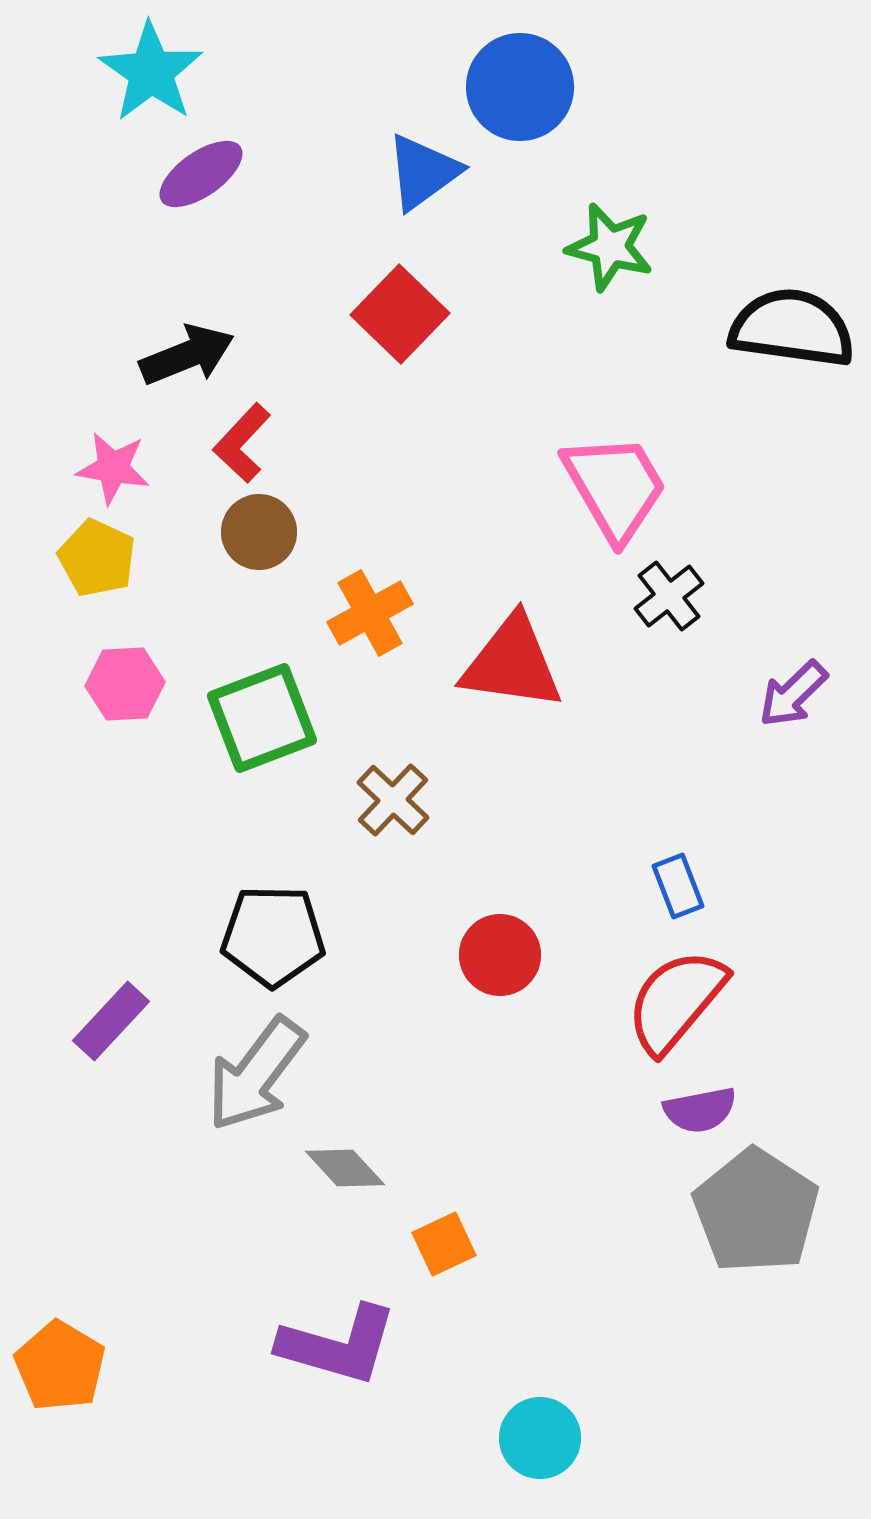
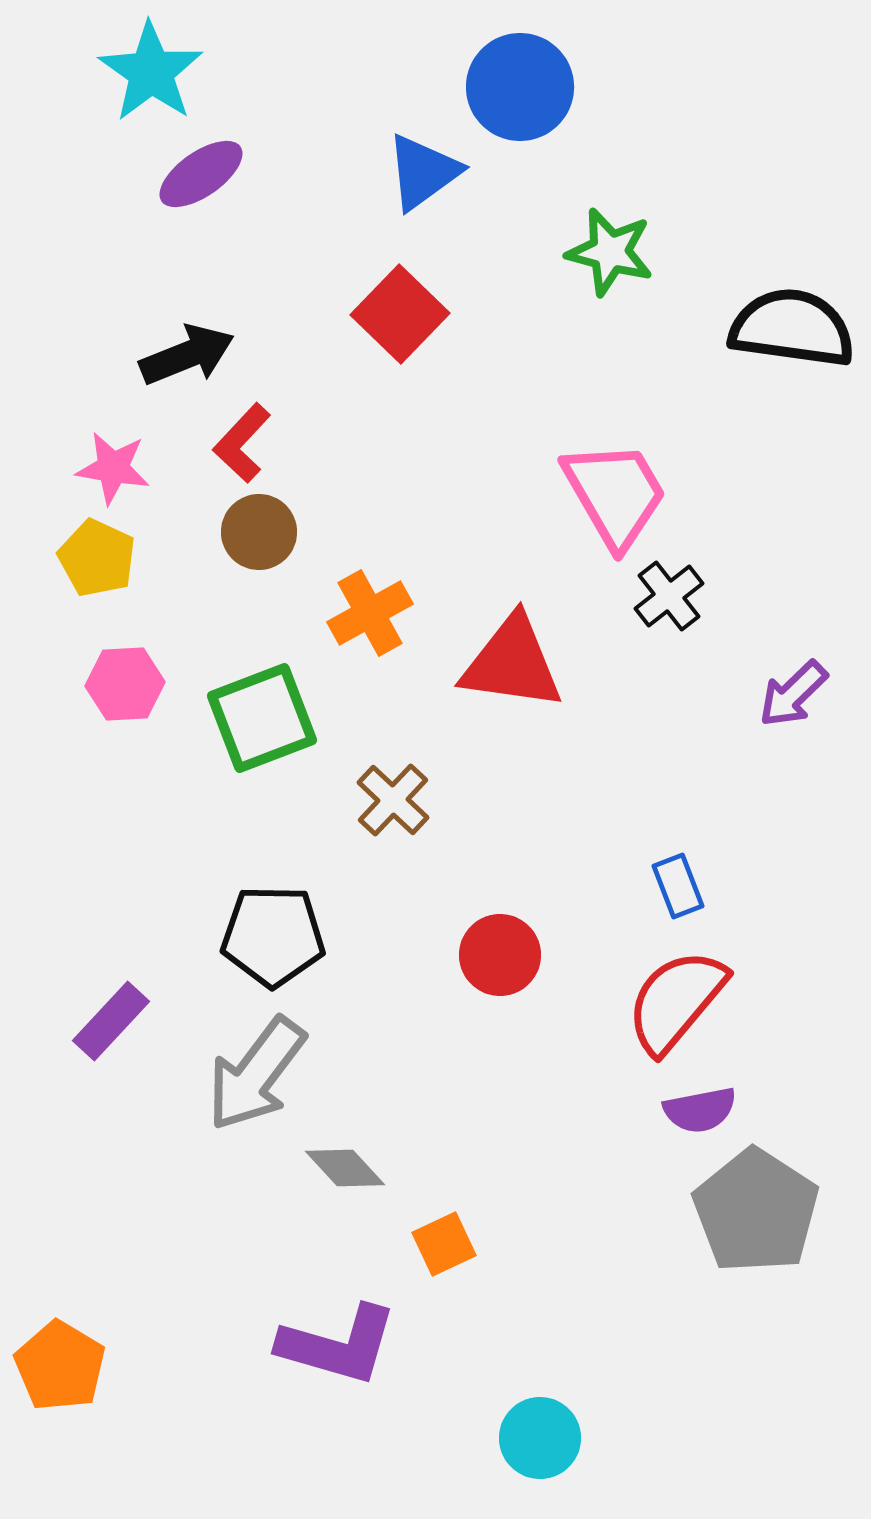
green star: moved 5 px down
pink trapezoid: moved 7 px down
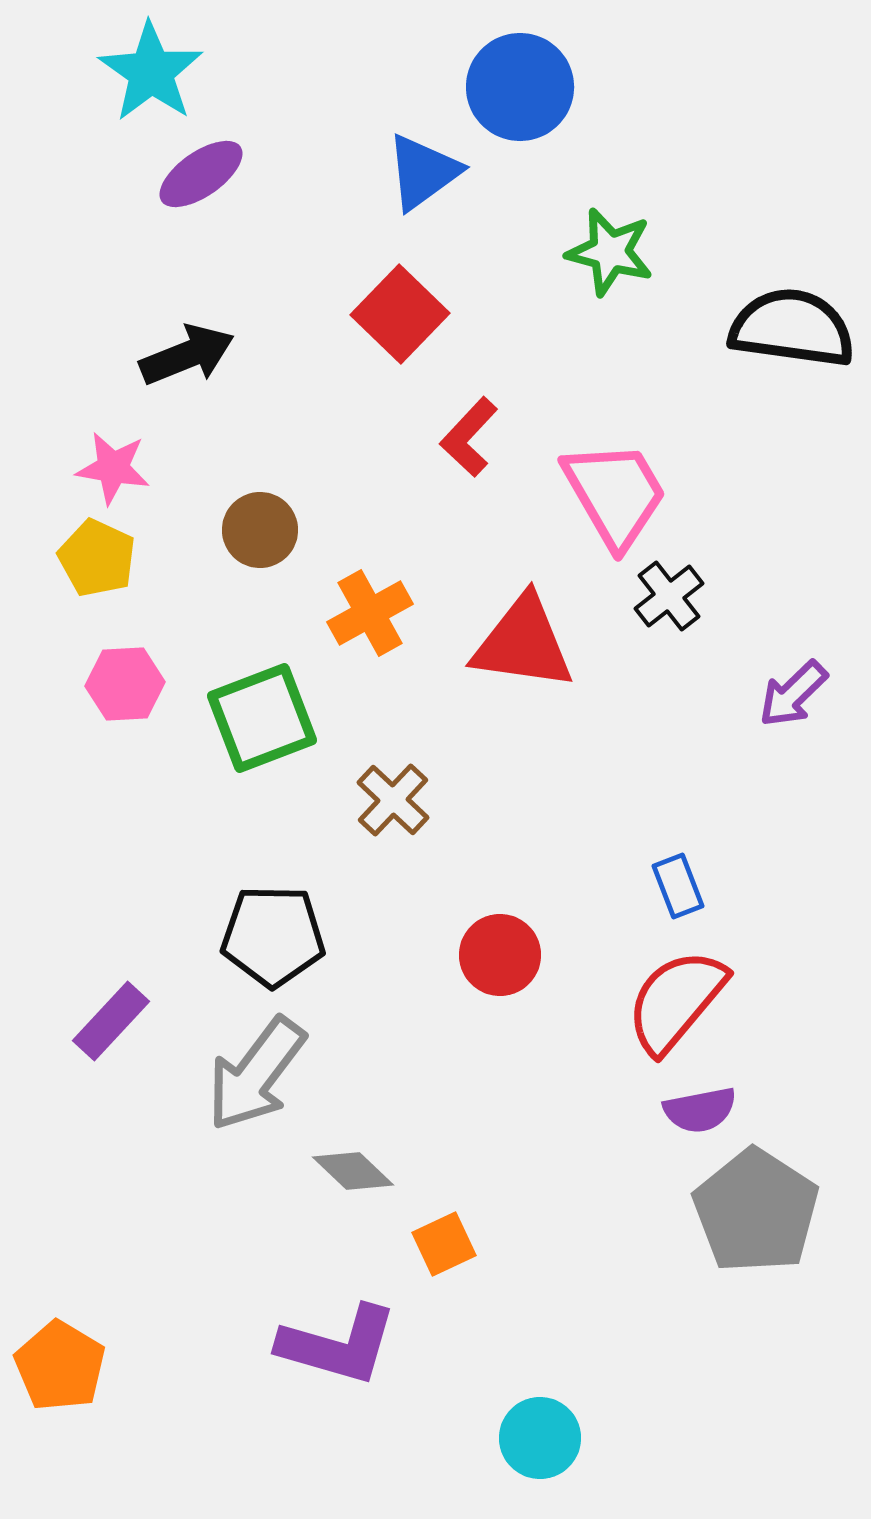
red L-shape: moved 227 px right, 6 px up
brown circle: moved 1 px right, 2 px up
red triangle: moved 11 px right, 20 px up
gray diamond: moved 8 px right, 3 px down; rotated 4 degrees counterclockwise
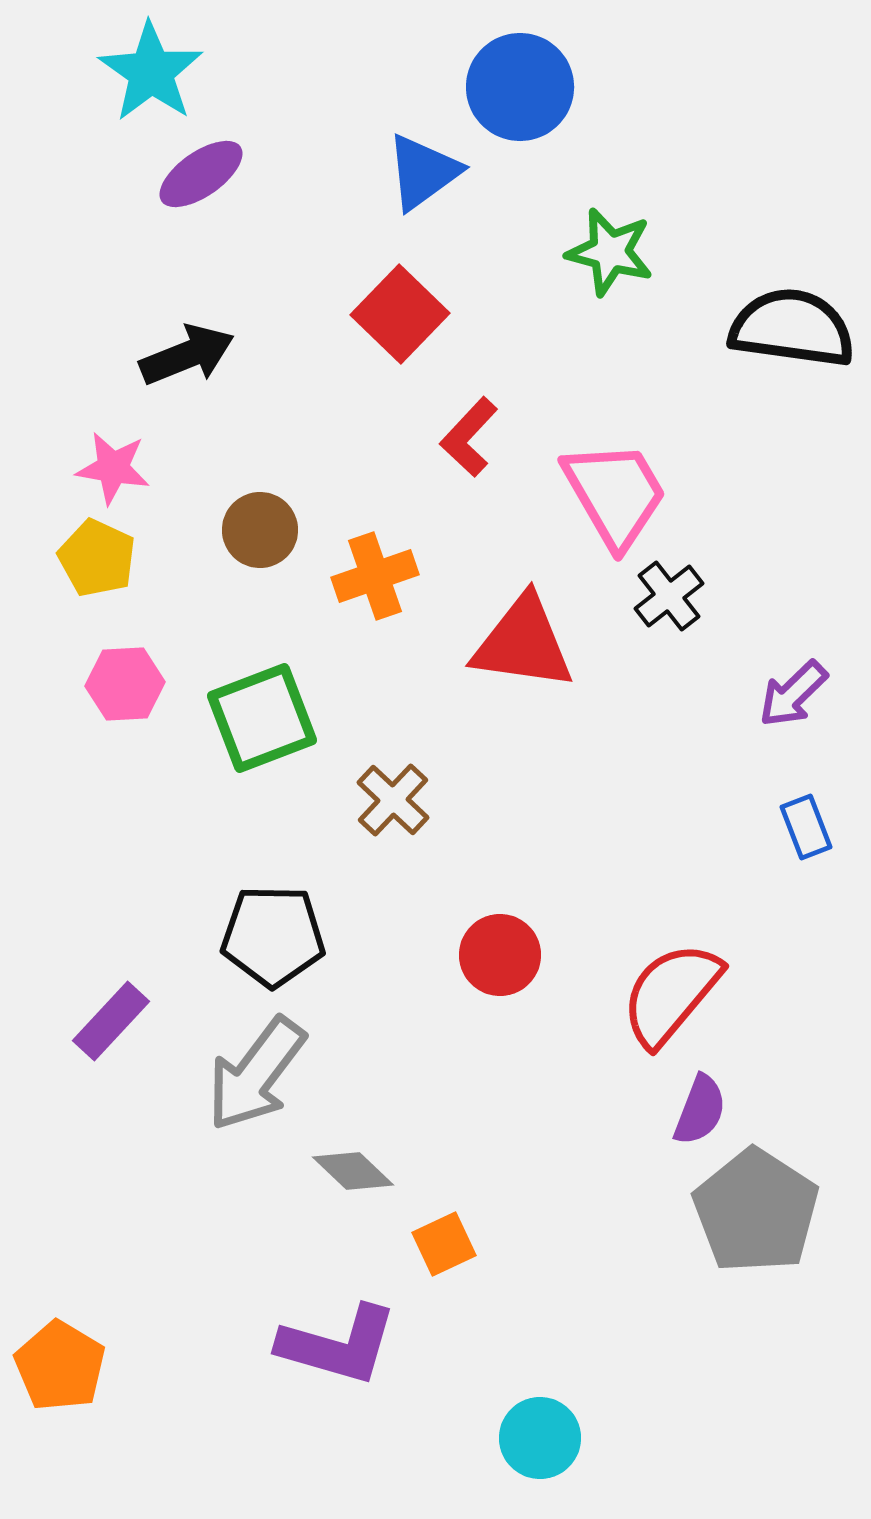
orange cross: moved 5 px right, 37 px up; rotated 10 degrees clockwise
blue rectangle: moved 128 px right, 59 px up
red semicircle: moved 5 px left, 7 px up
purple semicircle: rotated 58 degrees counterclockwise
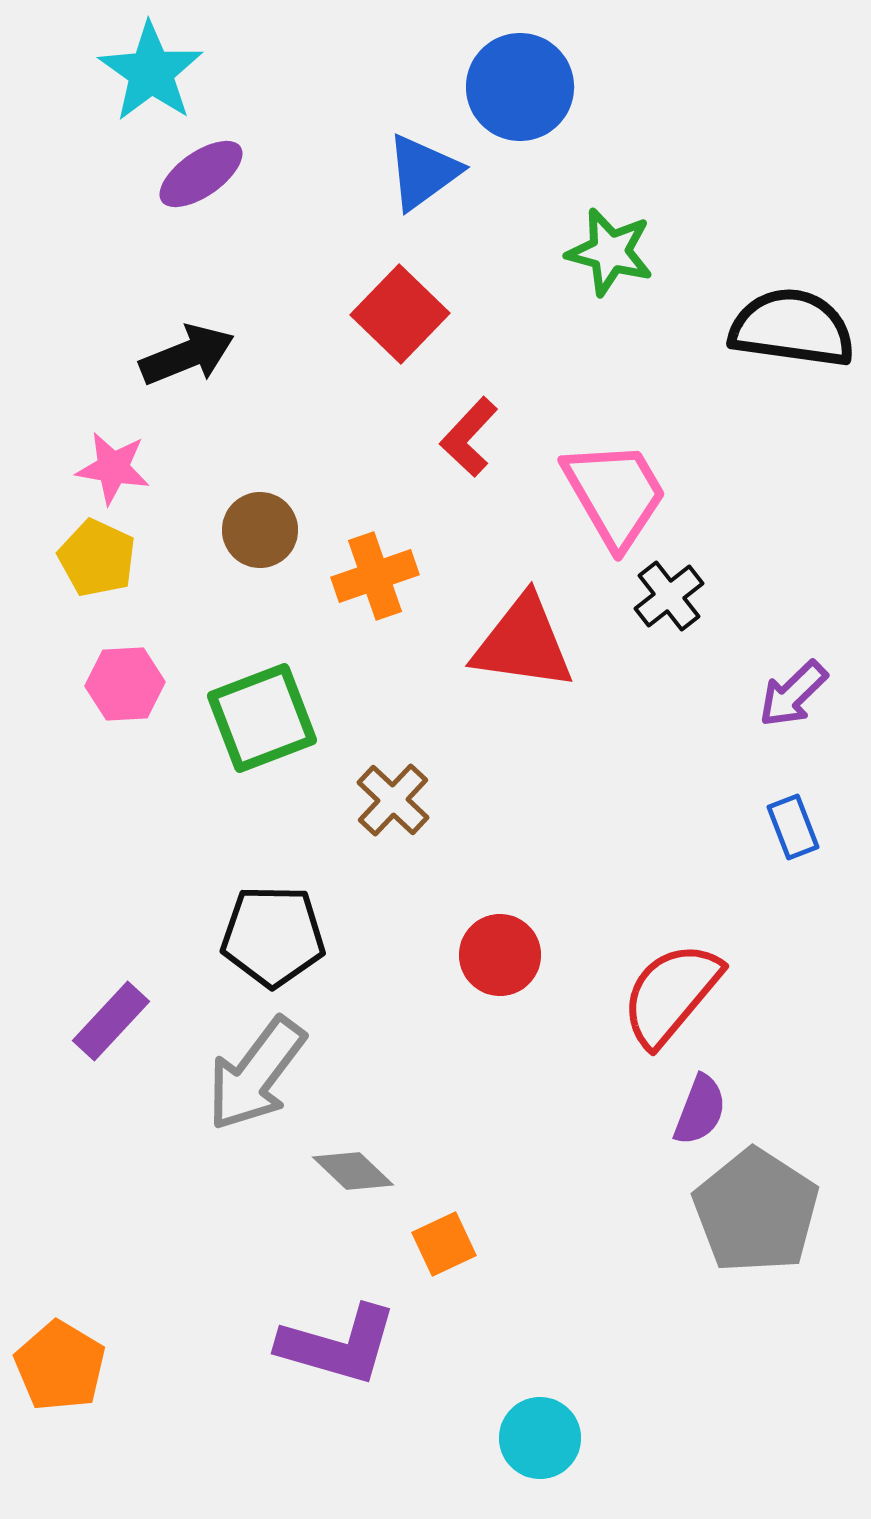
blue rectangle: moved 13 px left
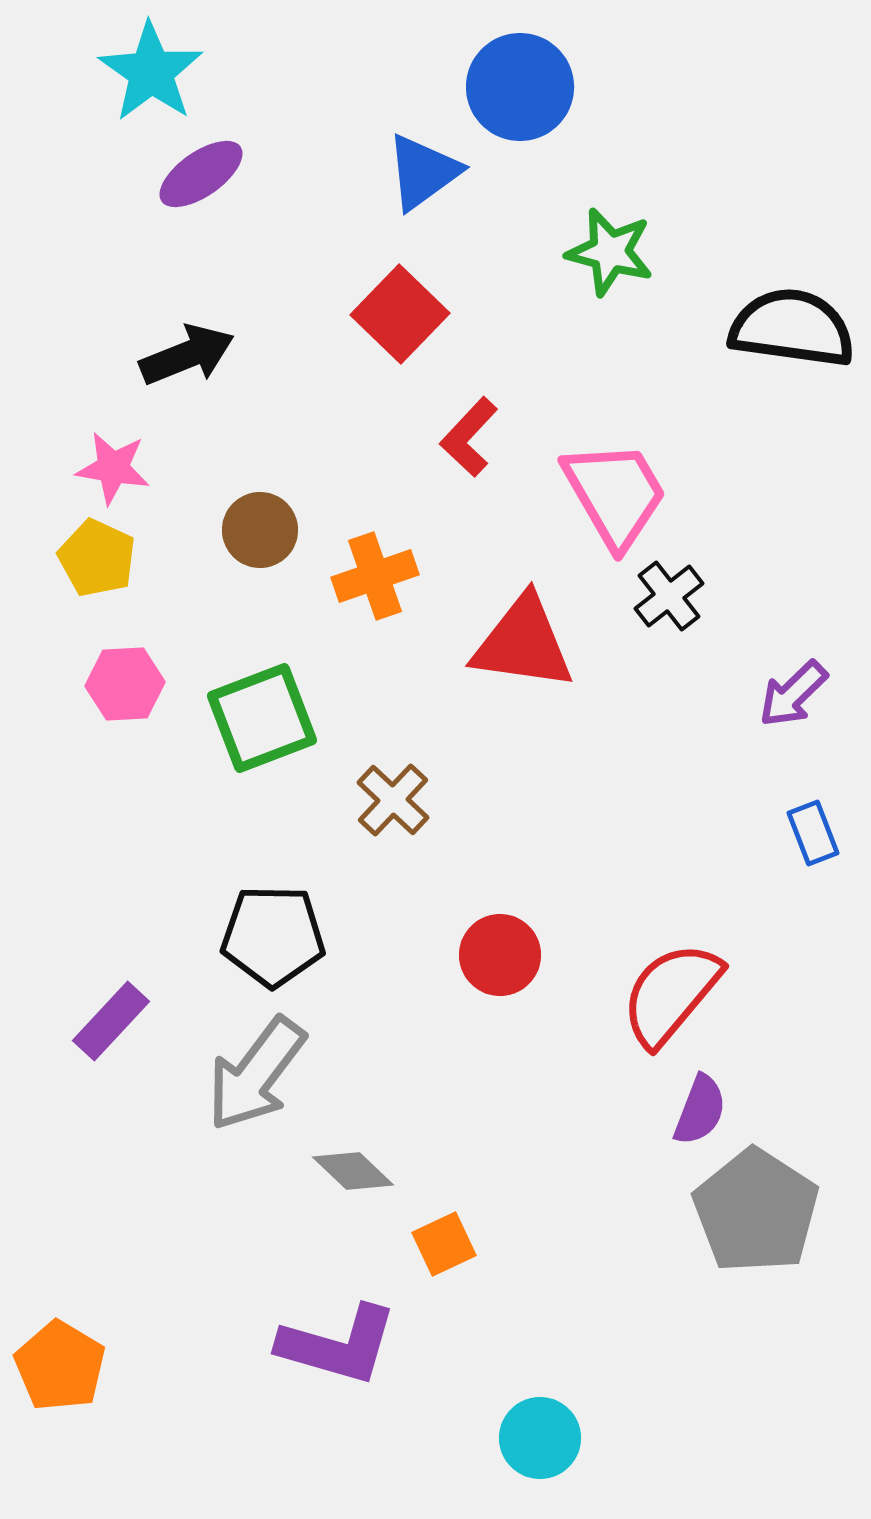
blue rectangle: moved 20 px right, 6 px down
